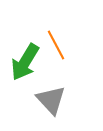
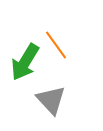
orange line: rotated 8 degrees counterclockwise
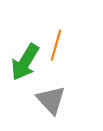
orange line: rotated 52 degrees clockwise
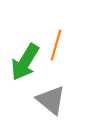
gray triangle: rotated 8 degrees counterclockwise
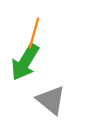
orange line: moved 22 px left, 12 px up
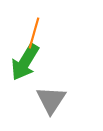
gray triangle: rotated 24 degrees clockwise
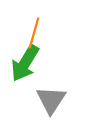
green arrow: moved 1 px down
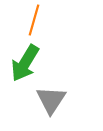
orange line: moved 13 px up
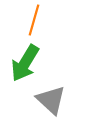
gray triangle: rotated 20 degrees counterclockwise
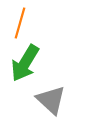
orange line: moved 14 px left, 3 px down
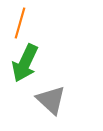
green arrow: rotated 6 degrees counterclockwise
